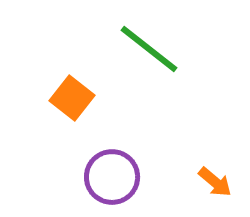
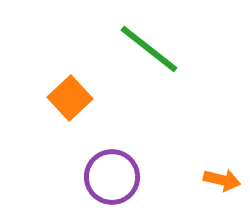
orange square: moved 2 px left; rotated 9 degrees clockwise
orange arrow: moved 7 px right, 2 px up; rotated 27 degrees counterclockwise
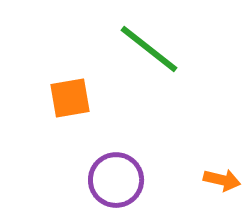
orange square: rotated 33 degrees clockwise
purple circle: moved 4 px right, 3 px down
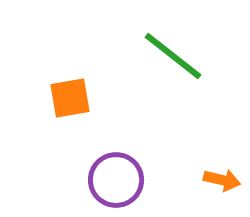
green line: moved 24 px right, 7 px down
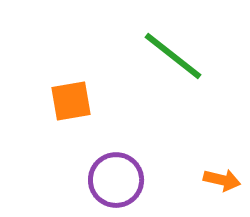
orange square: moved 1 px right, 3 px down
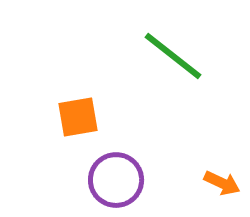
orange square: moved 7 px right, 16 px down
orange arrow: moved 3 px down; rotated 12 degrees clockwise
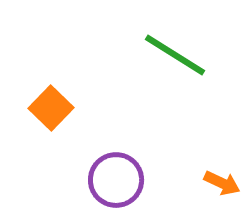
green line: moved 2 px right, 1 px up; rotated 6 degrees counterclockwise
orange square: moved 27 px left, 9 px up; rotated 36 degrees counterclockwise
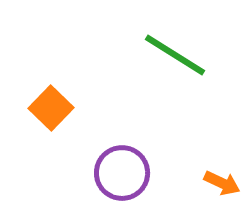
purple circle: moved 6 px right, 7 px up
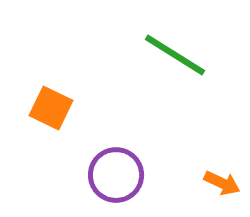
orange square: rotated 18 degrees counterclockwise
purple circle: moved 6 px left, 2 px down
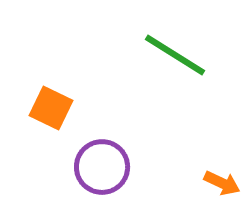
purple circle: moved 14 px left, 8 px up
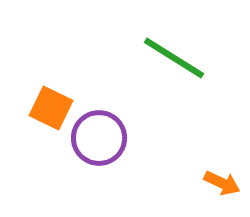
green line: moved 1 px left, 3 px down
purple circle: moved 3 px left, 29 px up
